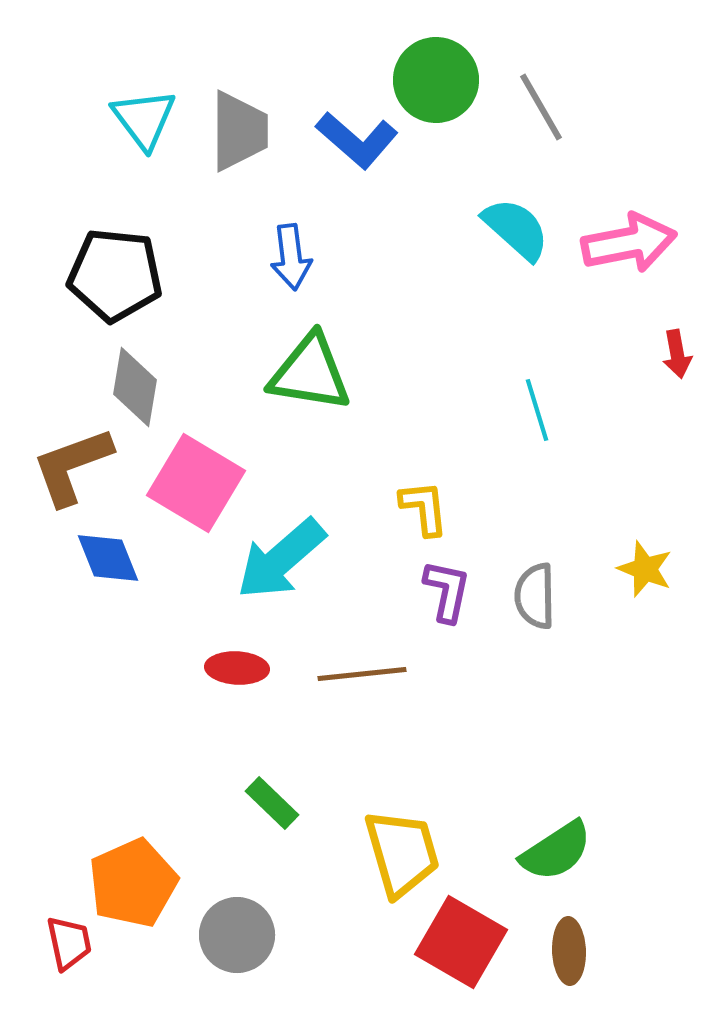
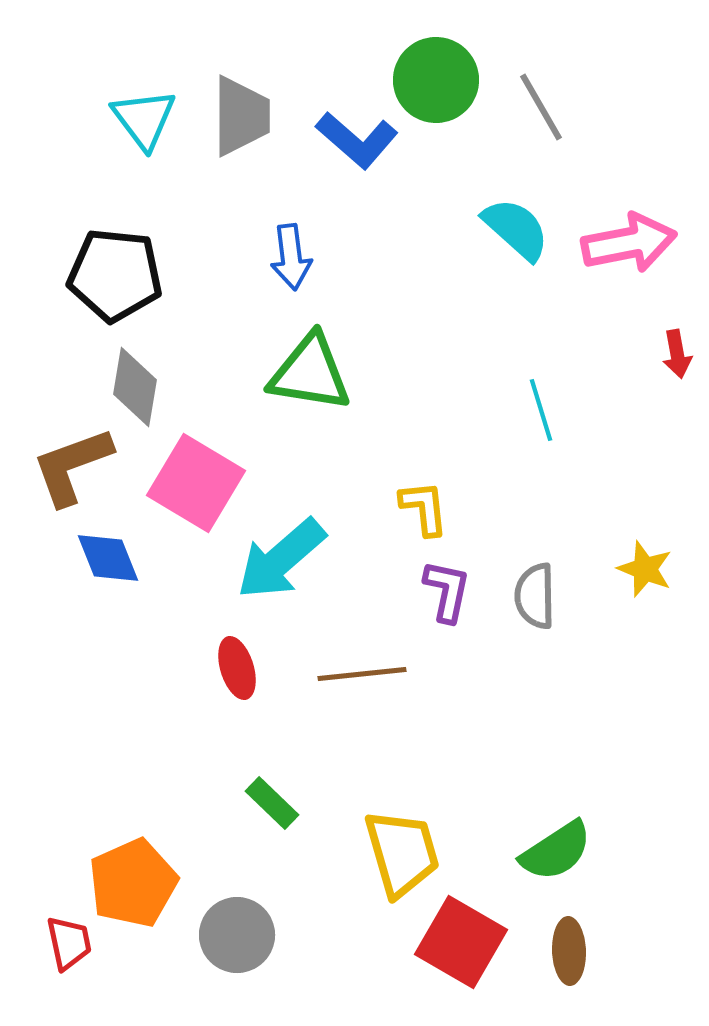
gray trapezoid: moved 2 px right, 15 px up
cyan line: moved 4 px right
red ellipse: rotated 70 degrees clockwise
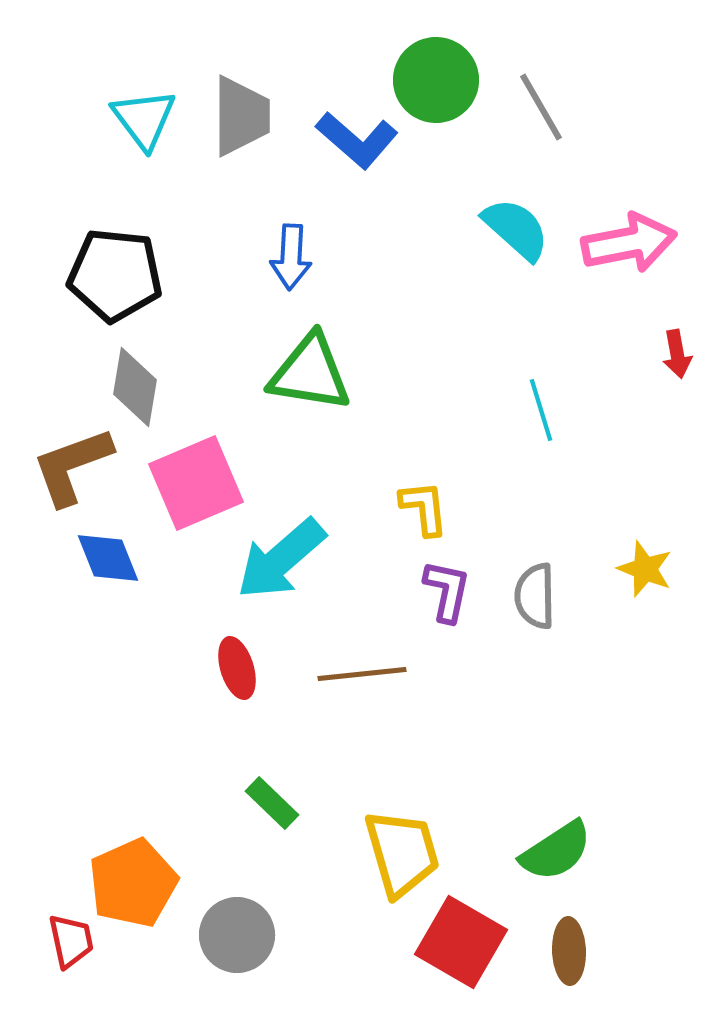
blue arrow: rotated 10 degrees clockwise
pink square: rotated 36 degrees clockwise
red trapezoid: moved 2 px right, 2 px up
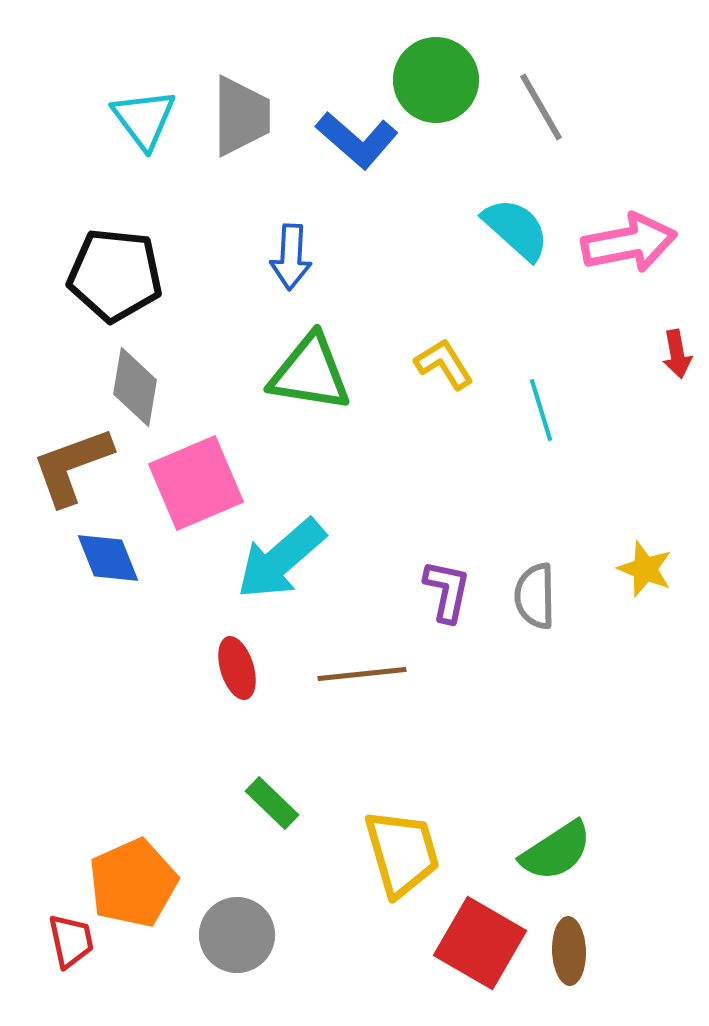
yellow L-shape: moved 20 px right, 144 px up; rotated 26 degrees counterclockwise
red square: moved 19 px right, 1 px down
